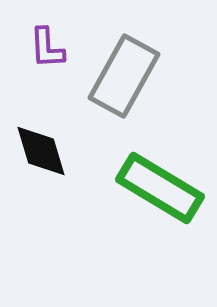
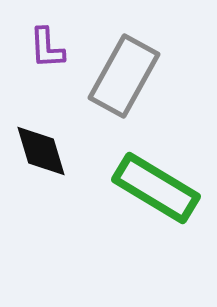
green rectangle: moved 4 px left
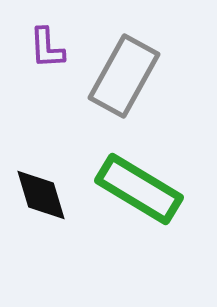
black diamond: moved 44 px down
green rectangle: moved 17 px left, 1 px down
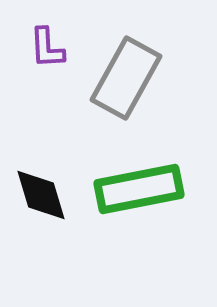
gray rectangle: moved 2 px right, 2 px down
green rectangle: rotated 42 degrees counterclockwise
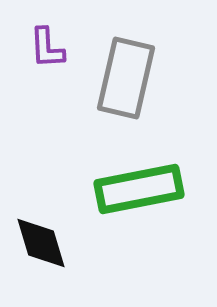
gray rectangle: rotated 16 degrees counterclockwise
black diamond: moved 48 px down
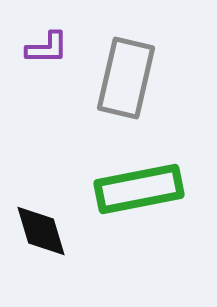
purple L-shape: rotated 87 degrees counterclockwise
black diamond: moved 12 px up
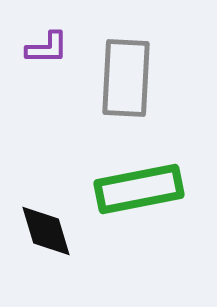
gray rectangle: rotated 10 degrees counterclockwise
black diamond: moved 5 px right
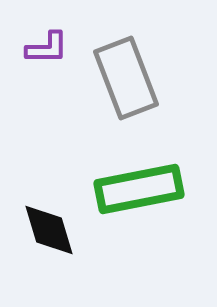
gray rectangle: rotated 24 degrees counterclockwise
black diamond: moved 3 px right, 1 px up
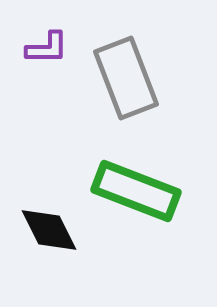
green rectangle: moved 3 px left, 2 px down; rotated 32 degrees clockwise
black diamond: rotated 10 degrees counterclockwise
